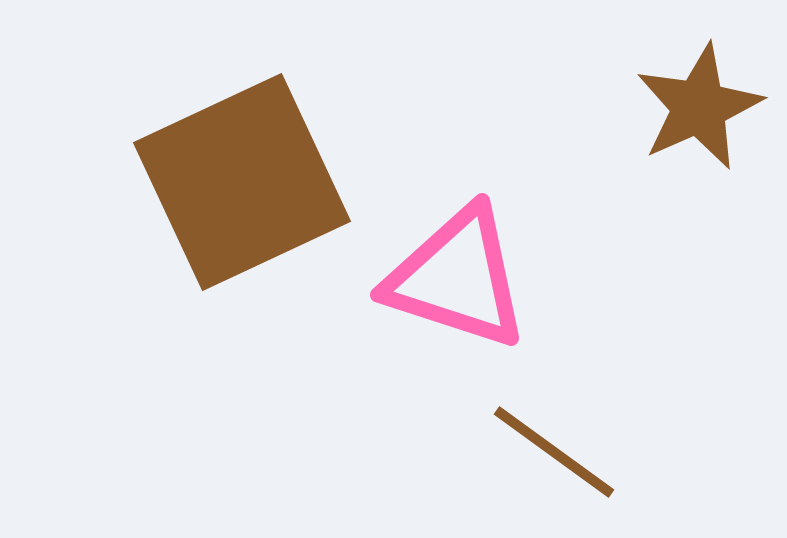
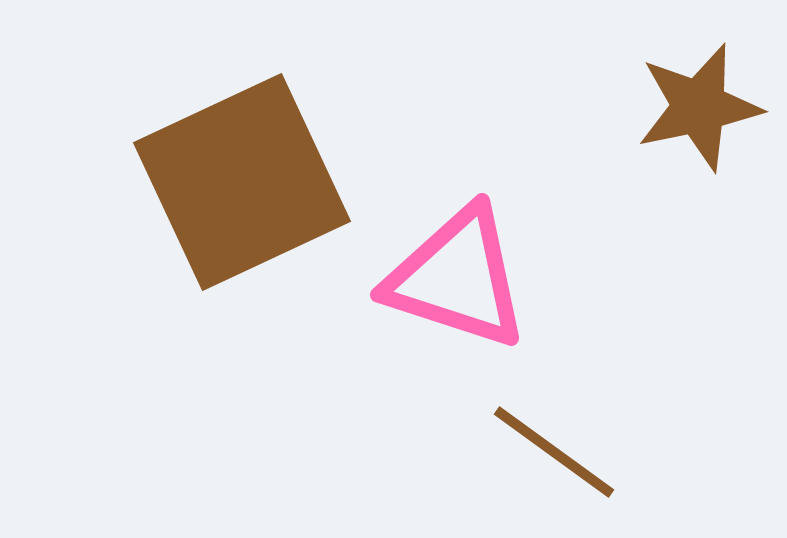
brown star: rotated 12 degrees clockwise
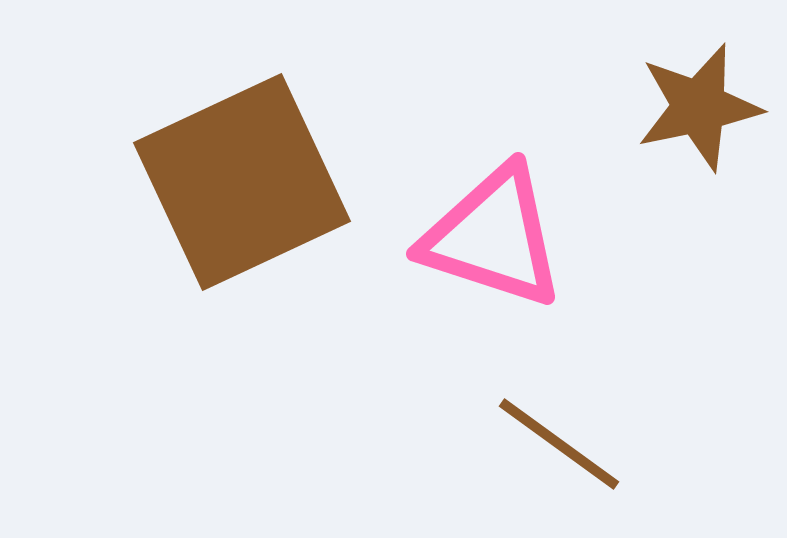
pink triangle: moved 36 px right, 41 px up
brown line: moved 5 px right, 8 px up
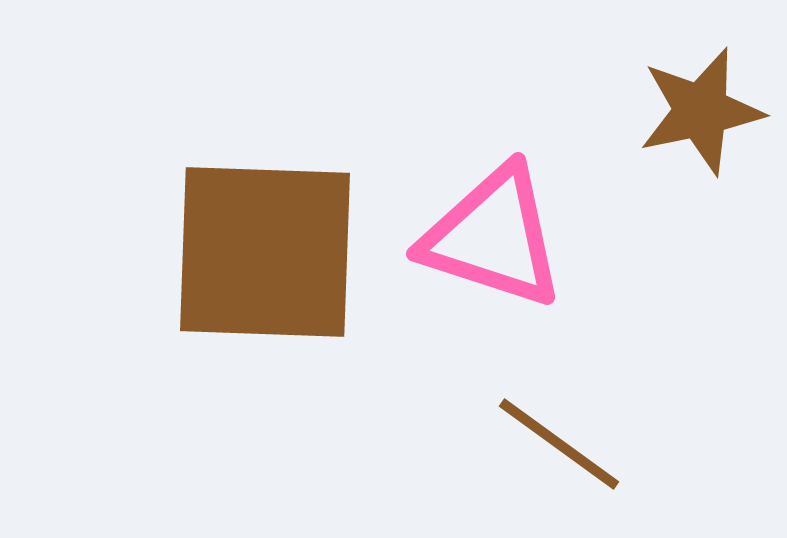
brown star: moved 2 px right, 4 px down
brown square: moved 23 px right, 70 px down; rotated 27 degrees clockwise
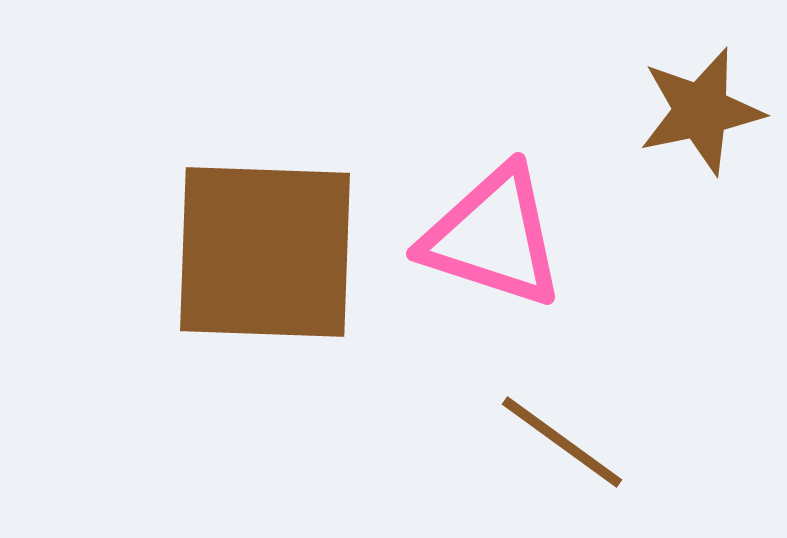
brown line: moved 3 px right, 2 px up
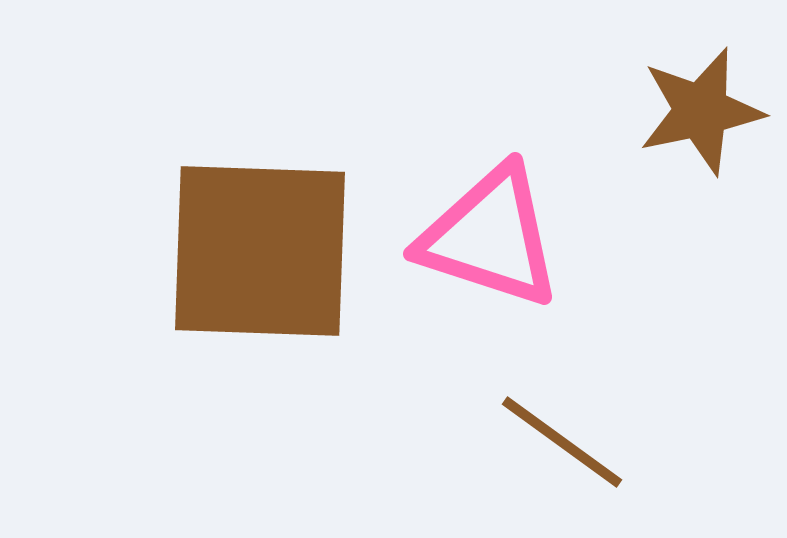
pink triangle: moved 3 px left
brown square: moved 5 px left, 1 px up
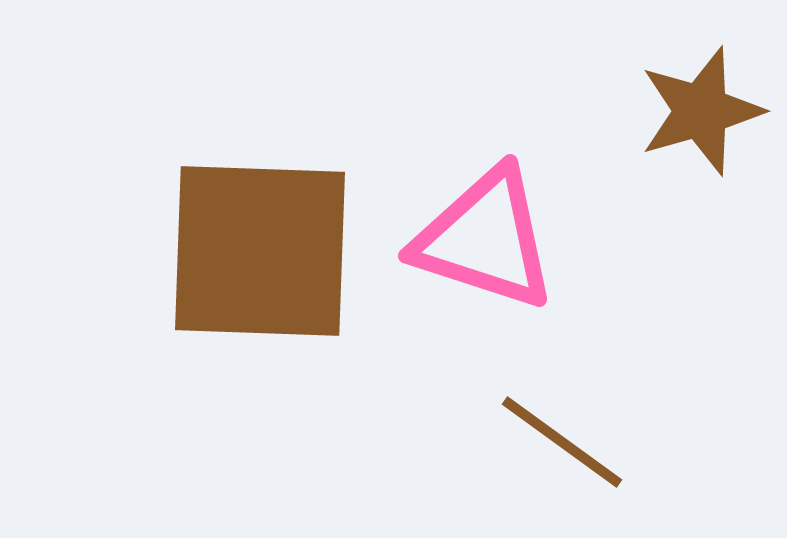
brown star: rotated 4 degrees counterclockwise
pink triangle: moved 5 px left, 2 px down
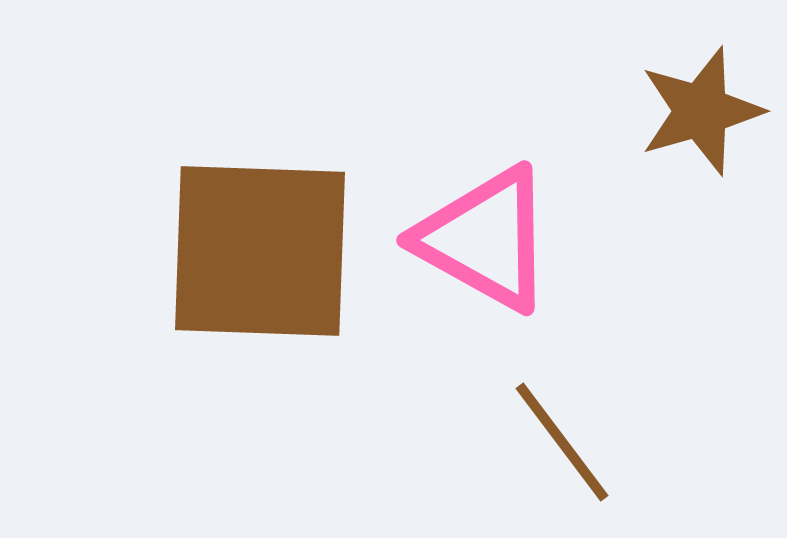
pink triangle: rotated 11 degrees clockwise
brown line: rotated 17 degrees clockwise
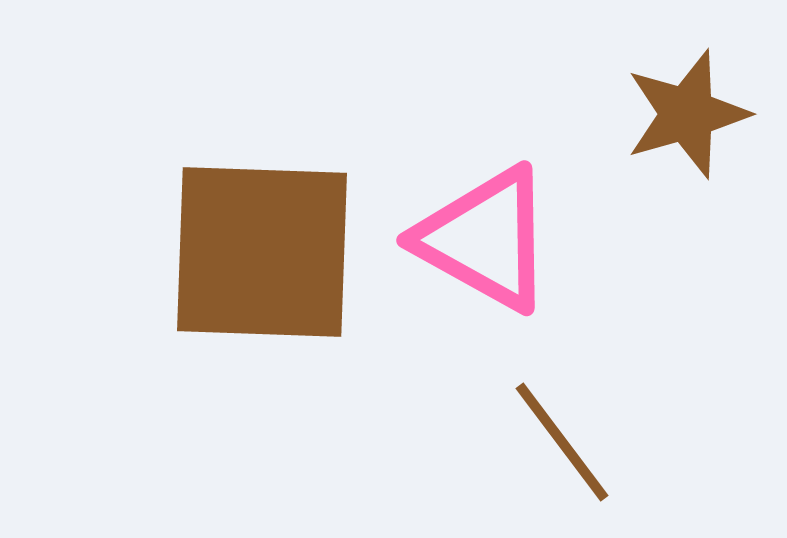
brown star: moved 14 px left, 3 px down
brown square: moved 2 px right, 1 px down
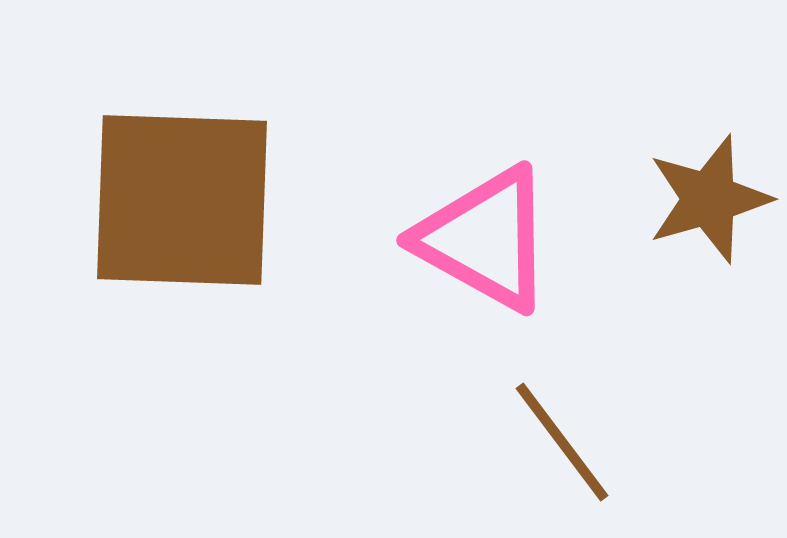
brown star: moved 22 px right, 85 px down
brown square: moved 80 px left, 52 px up
